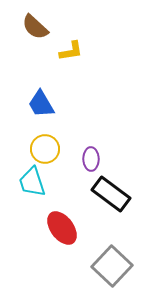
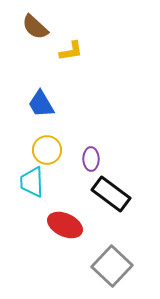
yellow circle: moved 2 px right, 1 px down
cyan trapezoid: rotated 16 degrees clockwise
red ellipse: moved 3 px right, 3 px up; rotated 28 degrees counterclockwise
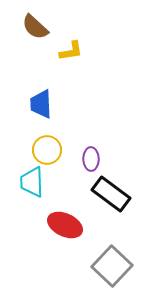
blue trapezoid: rotated 28 degrees clockwise
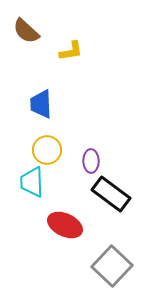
brown semicircle: moved 9 px left, 4 px down
purple ellipse: moved 2 px down
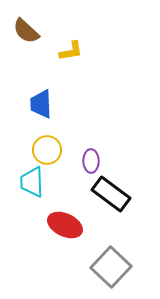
gray square: moved 1 px left, 1 px down
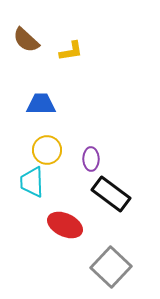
brown semicircle: moved 9 px down
blue trapezoid: rotated 92 degrees clockwise
purple ellipse: moved 2 px up
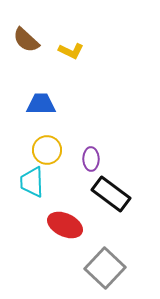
yellow L-shape: rotated 35 degrees clockwise
gray square: moved 6 px left, 1 px down
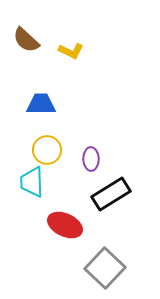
black rectangle: rotated 69 degrees counterclockwise
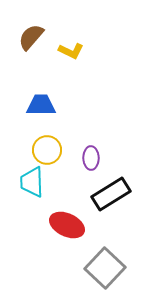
brown semicircle: moved 5 px right, 3 px up; rotated 88 degrees clockwise
blue trapezoid: moved 1 px down
purple ellipse: moved 1 px up
red ellipse: moved 2 px right
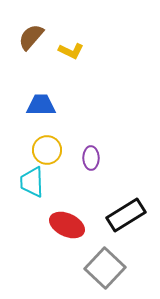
black rectangle: moved 15 px right, 21 px down
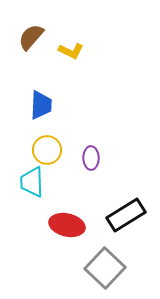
blue trapezoid: rotated 92 degrees clockwise
red ellipse: rotated 12 degrees counterclockwise
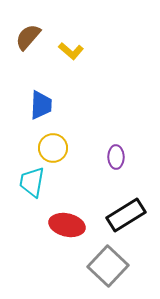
brown semicircle: moved 3 px left
yellow L-shape: rotated 15 degrees clockwise
yellow circle: moved 6 px right, 2 px up
purple ellipse: moved 25 px right, 1 px up
cyan trapezoid: rotated 12 degrees clockwise
gray square: moved 3 px right, 2 px up
